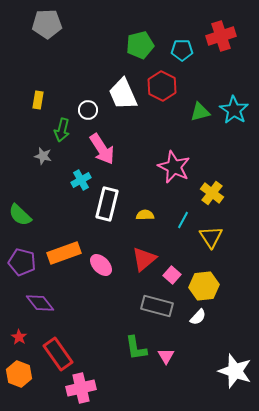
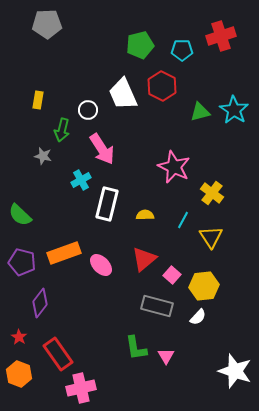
purple diamond: rotated 76 degrees clockwise
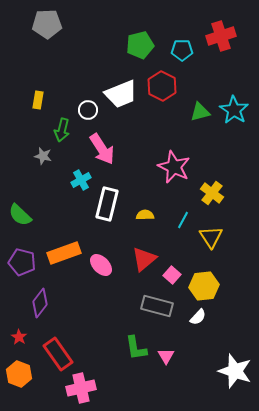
white trapezoid: moved 2 px left; rotated 88 degrees counterclockwise
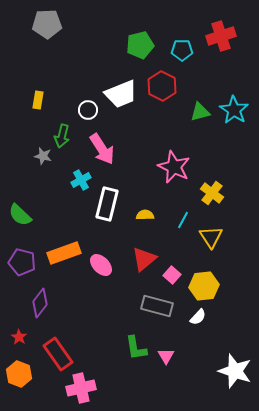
green arrow: moved 6 px down
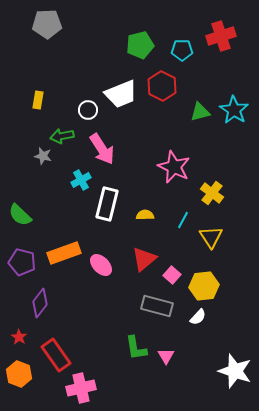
green arrow: rotated 65 degrees clockwise
red rectangle: moved 2 px left, 1 px down
